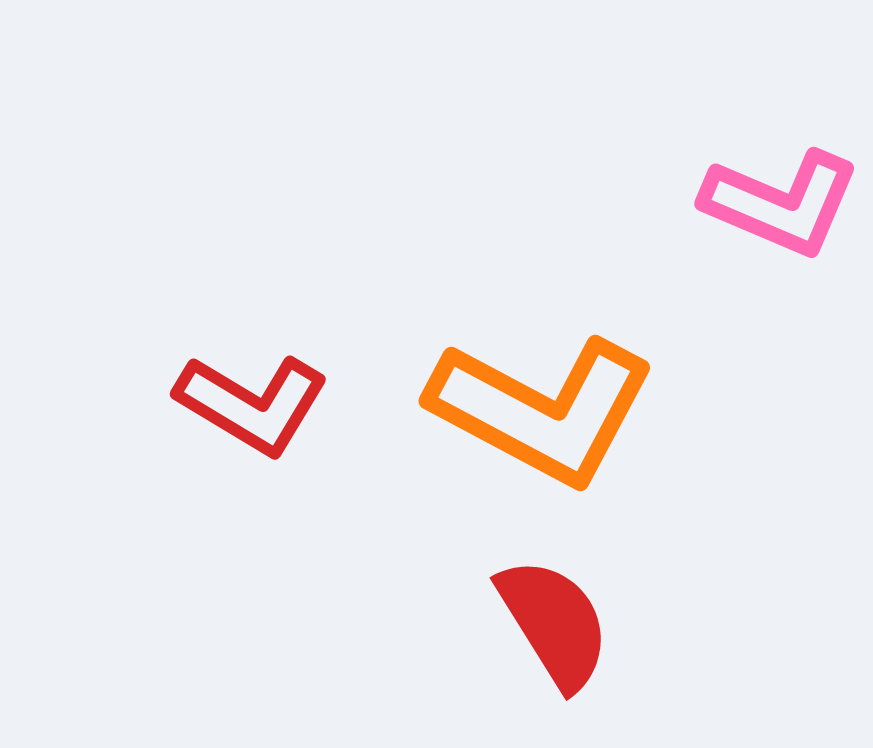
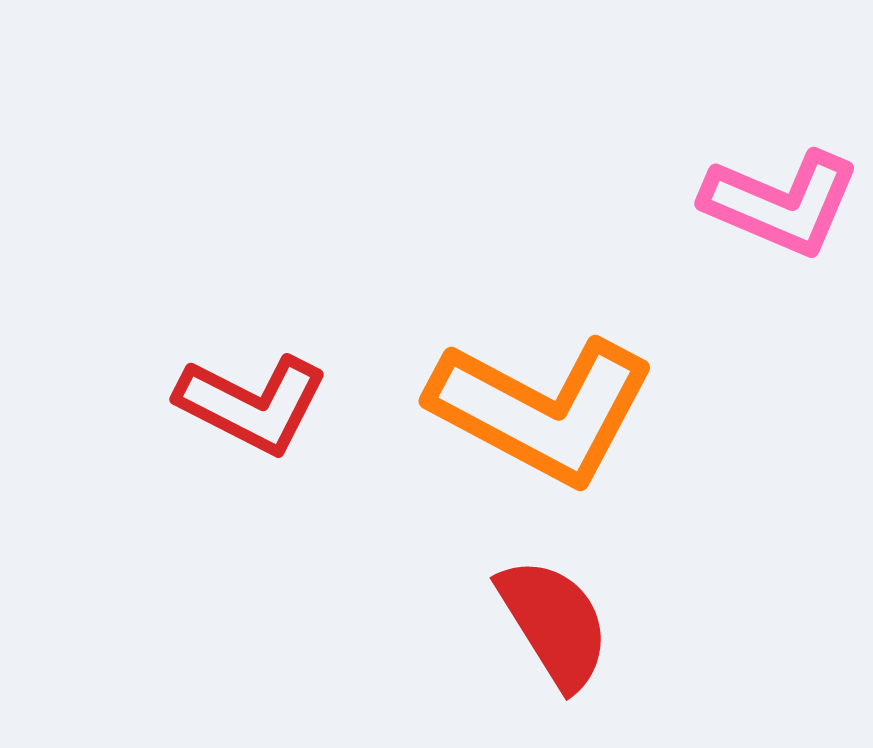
red L-shape: rotated 4 degrees counterclockwise
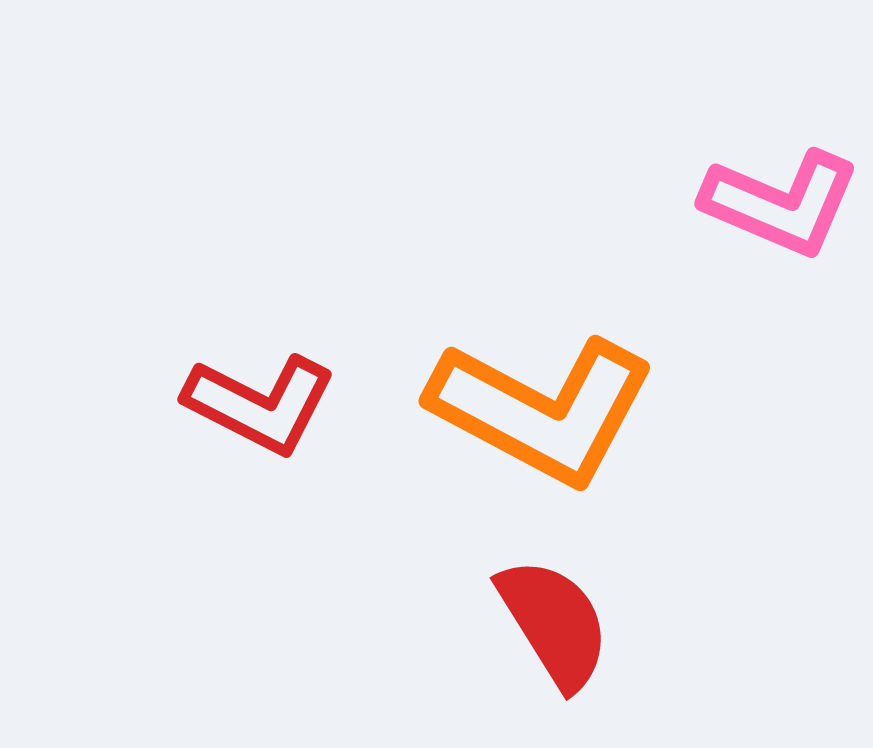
red L-shape: moved 8 px right
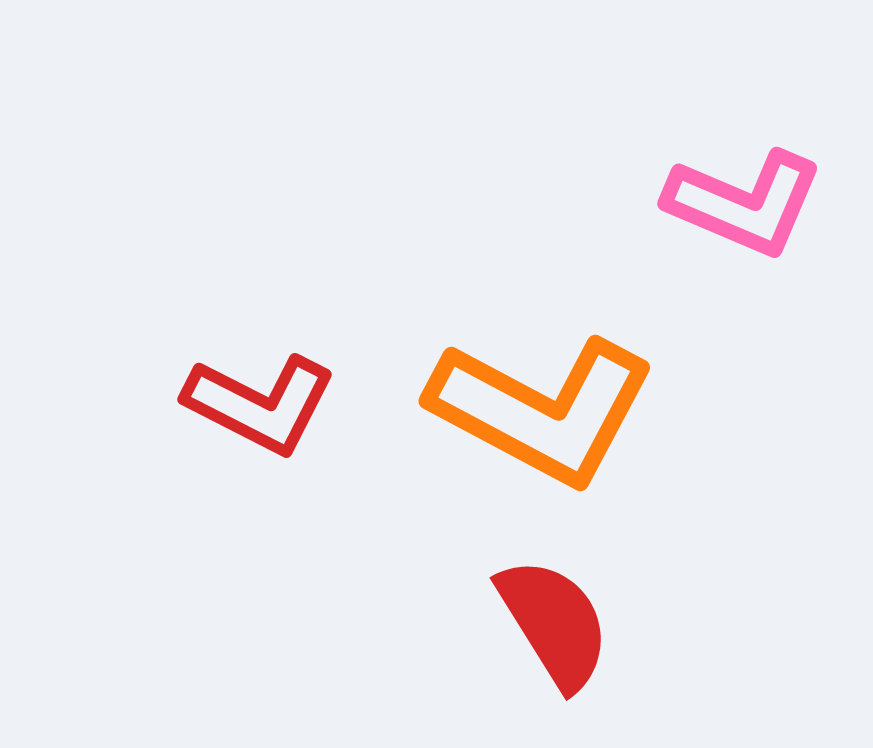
pink L-shape: moved 37 px left
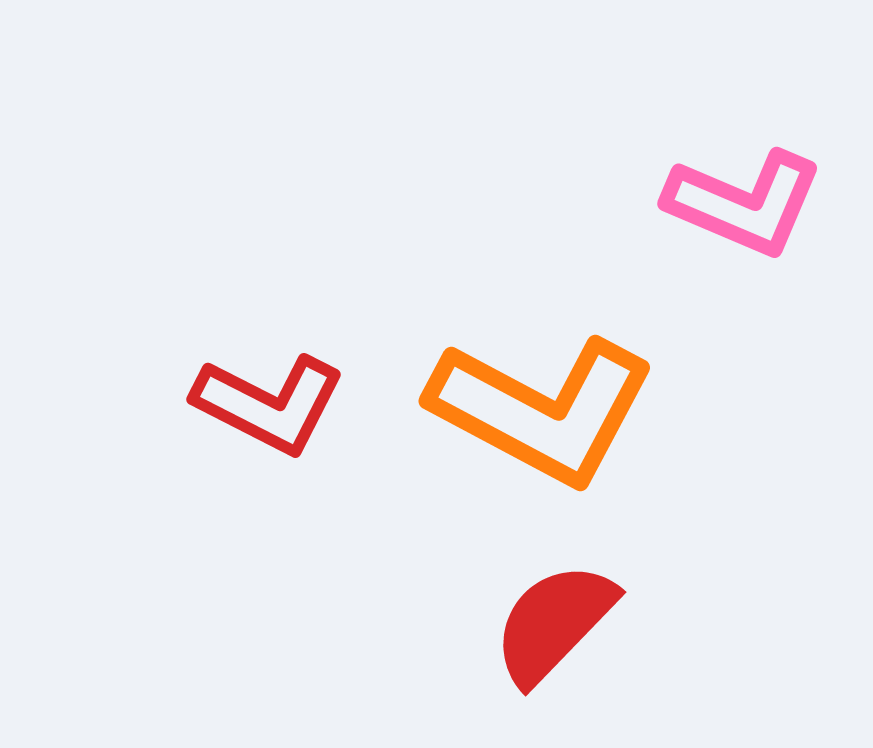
red L-shape: moved 9 px right
red semicircle: rotated 104 degrees counterclockwise
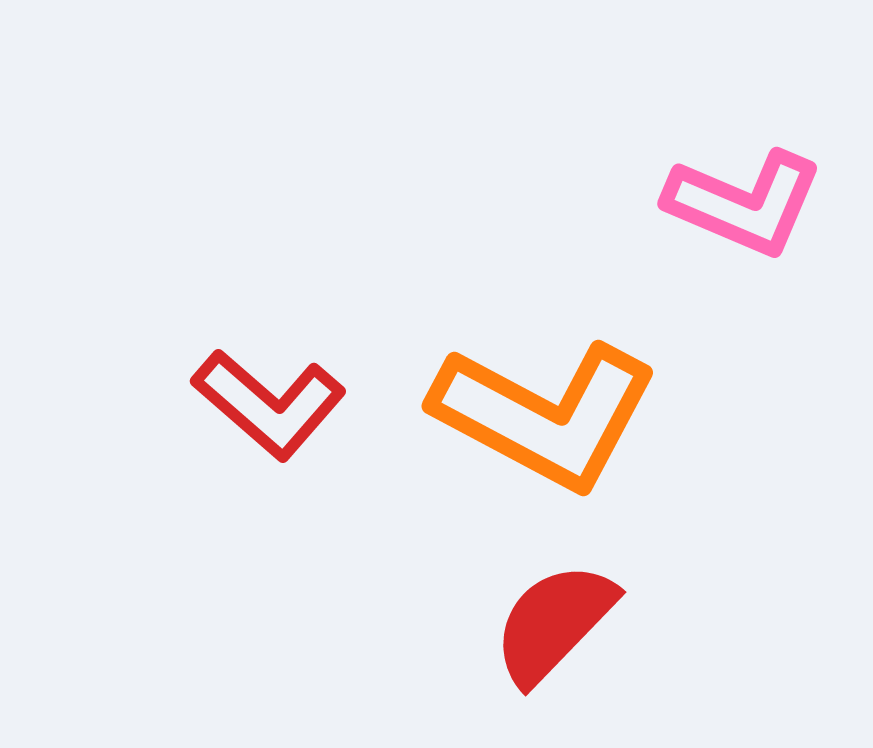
red L-shape: rotated 14 degrees clockwise
orange L-shape: moved 3 px right, 5 px down
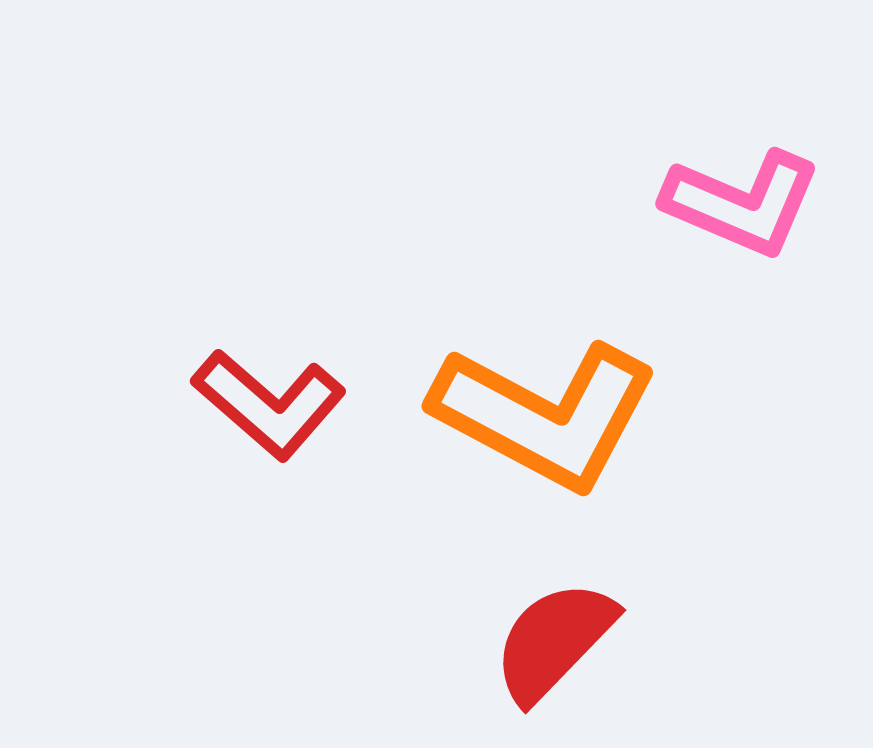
pink L-shape: moved 2 px left
red semicircle: moved 18 px down
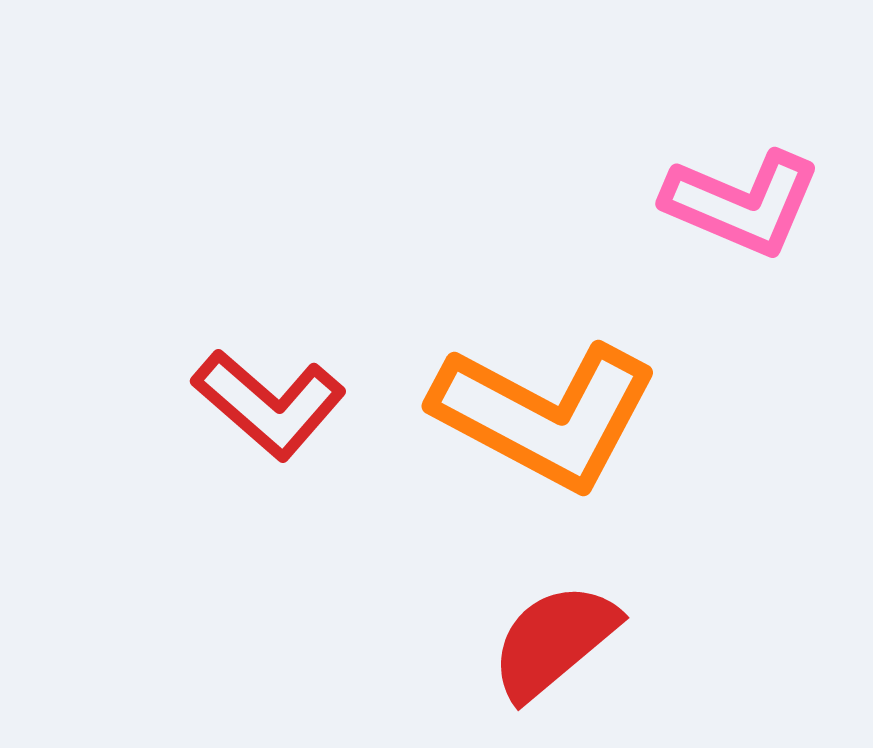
red semicircle: rotated 6 degrees clockwise
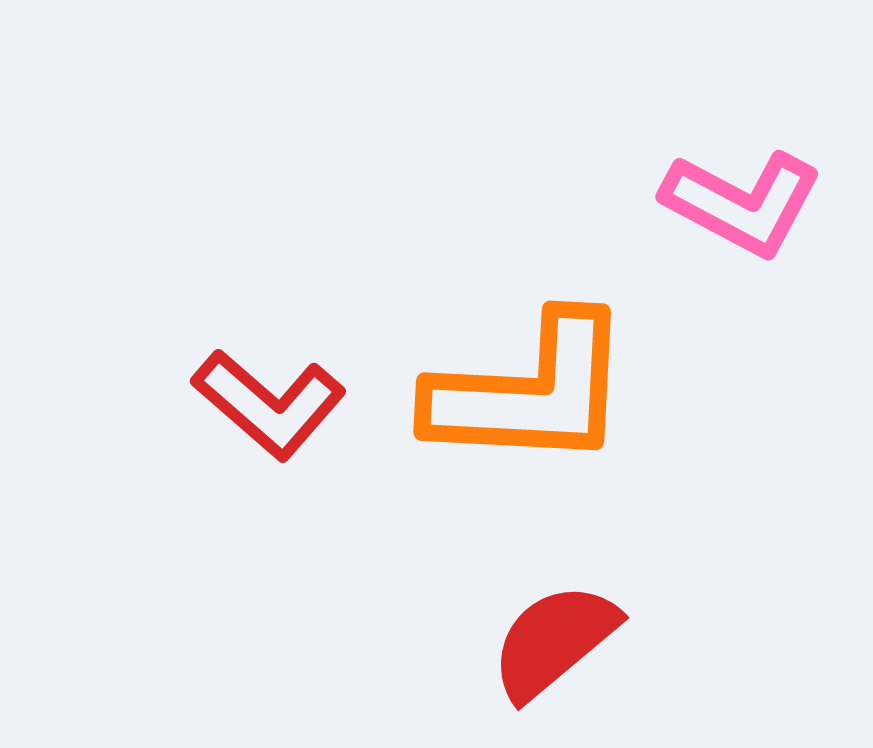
pink L-shape: rotated 5 degrees clockwise
orange L-shape: moved 15 px left, 23 px up; rotated 25 degrees counterclockwise
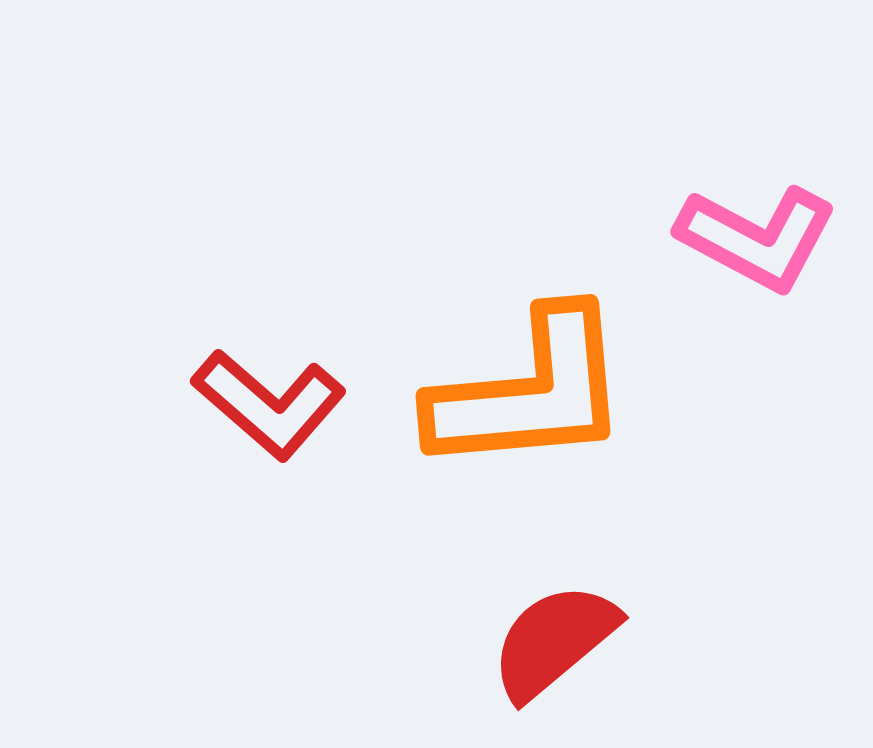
pink L-shape: moved 15 px right, 35 px down
orange L-shape: rotated 8 degrees counterclockwise
